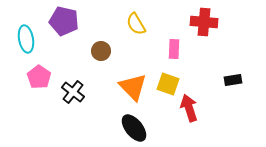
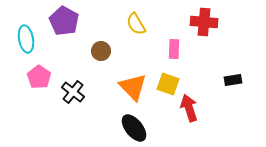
purple pentagon: rotated 16 degrees clockwise
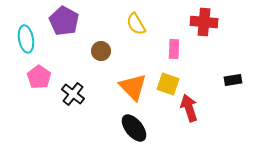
black cross: moved 2 px down
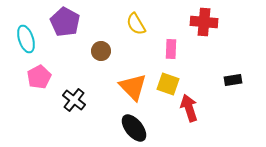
purple pentagon: moved 1 px right, 1 px down
cyan ellipse: rotated 8 degrees counterclockwise
pink rectangle: moved 3 px left
pink pentagon: rotated 10 degrees clockwise
black cross: moved 1 px right, 6 px down
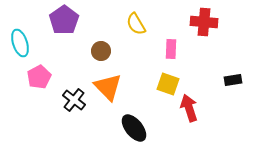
purple pentagon: moved 1 px left, 2 px up; rotated 8 degrees clockwise
cyan ellipse: moved 6 px left, 4 px down
orange triangle: moved 25 px left
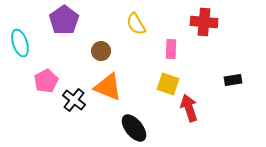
pink pentagon: moved 7 px right, 4 px down
orange triangle: rotated 24 degrees counterclockwise
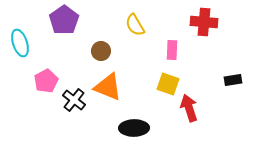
yellow semicircle: moved 1 px left, 1 px down
pink rectangle: moved 1 px right, 1 px down
black ellipse: rotated 52 degrees counterclockwise
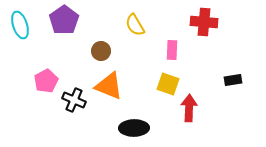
cyan ellipse: moved 18 px up
orange triangle: moved 1 px right, 1 px up
black cross: rotated 15 degrees counterclockwise
red arrow: rotated 20 degrees clockwise
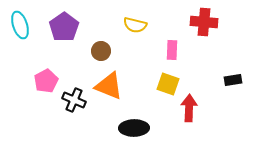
purple pentagon: moved 7 px down
yellow semicircle: rotated 45 degrees counterclockwise
